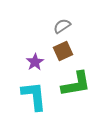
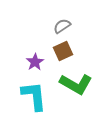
green L-shape: rotated 40 degrees clockwise
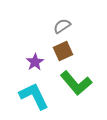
green L-shape: moved 1 px up; rotated 20 degrees clockwise
cyan L-shape: rotated 20 degrees counterclockwise
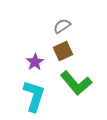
cyan L-shape: rotated 44 degrees clockwise
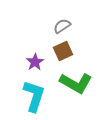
green L-shape: rotated 20 degrees counterclockwise
